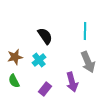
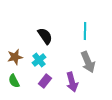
purple rectangle: moved 8 px up
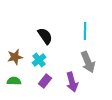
green semicircle: rotated 120 degrees clockwise
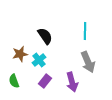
brown star: moved 5 px right, 3 px up
green semicircle: rotated 112 degrees counterclockwise
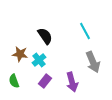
cyan line: rotated 30 degrees counterclockwise
brown star: rotated 21 degrees clockwise
gray arrow: moved 5 px right
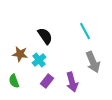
purple rectangle: moved 2 px right
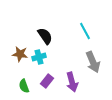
cyan cross: moved 3 px up; rotated 24 degrees clockwise
green semicircle: moved 10 px right, 5 px down
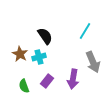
cyan line: rotated 60 degrees clockwise
brown star: rotated 21 degrees clockwise
purple arrow: moved 1 px right, 3 px up; rotated 24 degrees clockwise
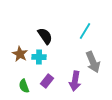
cyan cross: rotated 16 degrees clockwise
purple arrow: moved 2 px right, 2 px down
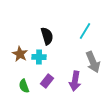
black semicircle: moved 2 px right; rotated 18 degrees clockwise
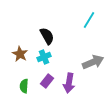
cyan line: moved 4 px right, 11 px up
black semicircle: rotated 12 degrees counterclockwise
cyan cross: moved 5 px right; rotated 24 degrees counterclockwise
gray arrow: rotated 90 degrees counterclockwise
purple arrow: moved 6 px left, 2 px down
green semicircle: rotated 24 degrees clockwise
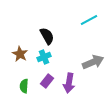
cyan line: rotated 30 degrees clockwise
